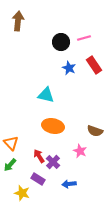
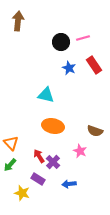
pink line: moved 1 px left
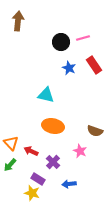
red arrow: moved 8 px left, 5 px up; rotated 32 degrees counterclockwise
yellow star: moved 10 px right
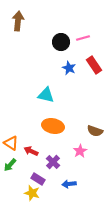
orange triangle: rotated 14 degrees counterclockwise
pink star: rotated 16 degrees clockwise
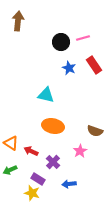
green arrow: moved 5 px down; rotated 24 degrees clockwise
